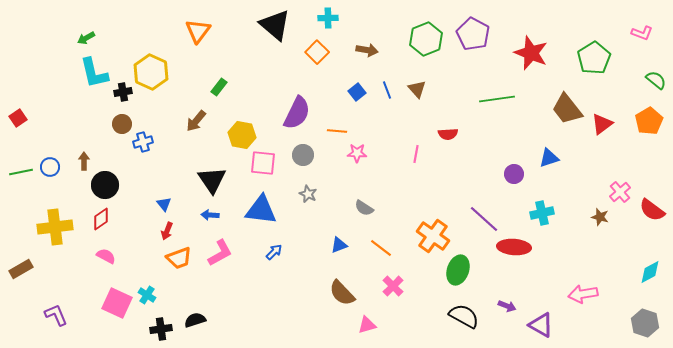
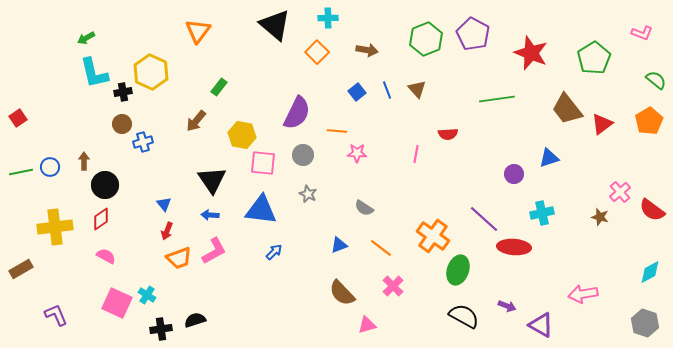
pink L-shape at (220, 253): moved 6 px left, 2 px up
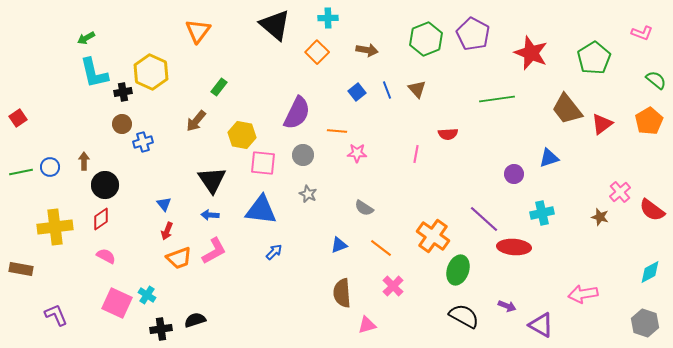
brown rectangle at (21, 269): rotated 40 degrees clockwise
brown semicircle at (342, 293): rotated 40 degrees clockwise
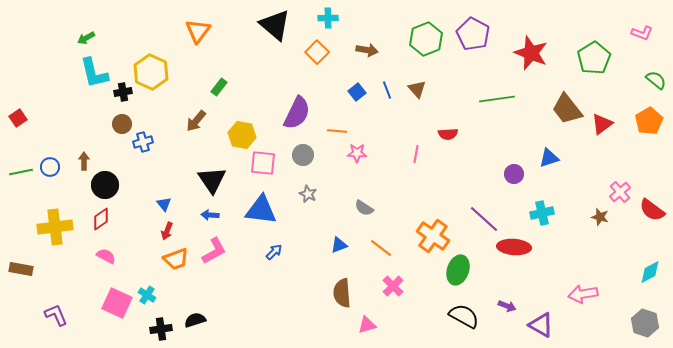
orange trapezoid at (179, 258): moved 3 px left, 1 px down
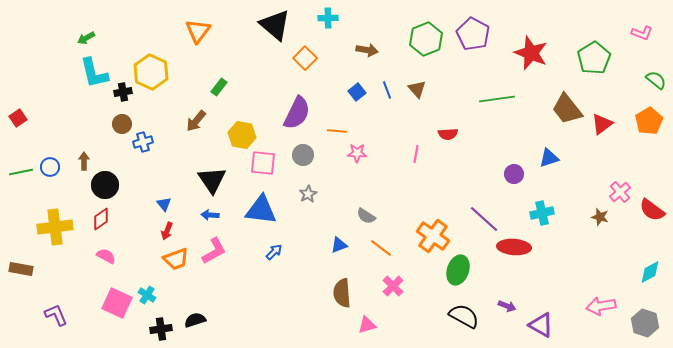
orange square at (317, 52): moved 12 px left, 6 px down
gray star at (308, 194): rotated 18 degrees clockwise
gray semicircle at (364, 208): moved 2 px right, 8 px down
pink arrow at (583, 294): moved 18 px right, 12 px down
